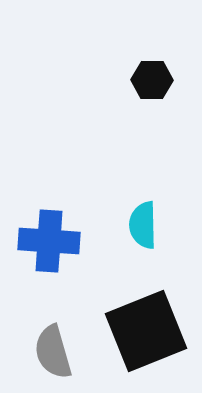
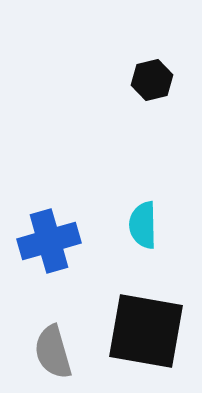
black hexagon: rotated 15 degrees counterclockwise
blue cross: rotated 20 degrees counterclockwise
black square: rotated 32 degrees clockwise
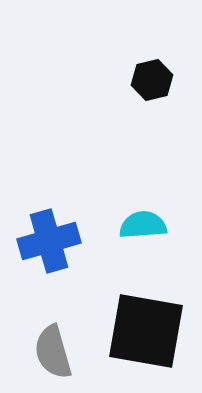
cyan semicircle: rotated 87 degrees clockwise
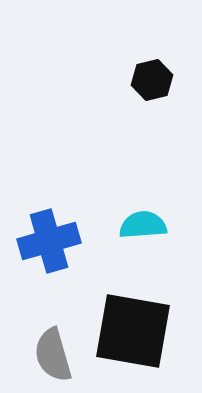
black square: moved 13 px left
gray semicircle: moved 3 px down
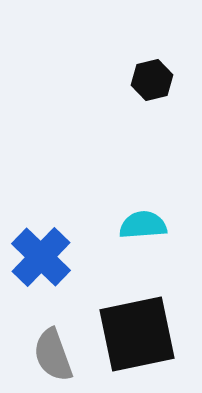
blue cross: moved 8 px left, 16 px down; rotated 30 degrees counterclockwise
black square: moved 4 px right, 3 px down; rotated 22 degrees counterclockwise
gray semicircle: rotated 4 degrees counterclockwise
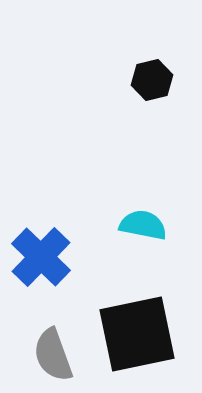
cyan semicircle: rotated 15 degrees clockwise
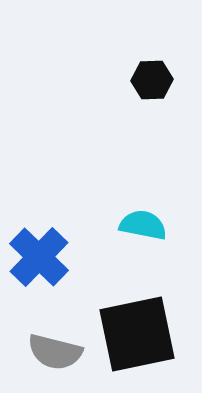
black hexagon: rotated 12 degrees clockwise
blue cross: moved 2 px left
gray semicircle: moved 2 px right, 3 px up; rotated 56 degrees counterclockwise
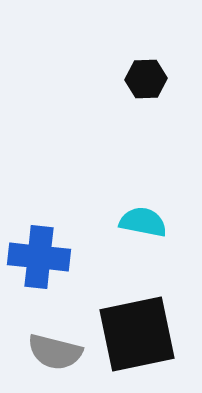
black hexagon: moved 6 px left, 1 px up
cyan semicircle: moved 3 px up
blue cross: rotated 38 degrees counterclockwise
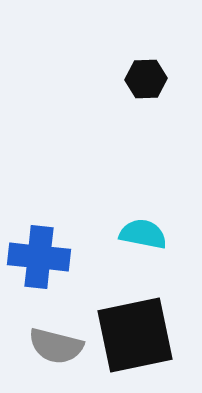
cyan semicircle: moved 12 px down
black square: moved 2 px left, 1 px down
gray semicircle: moved 1 px right, 6 px up
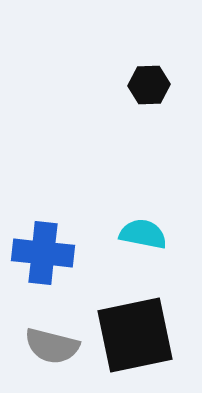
black hexagon: moved 3 px right, 6 px down
blue cross: moved 4 px right, 4 px up
gray semicircle: moved 4 px left
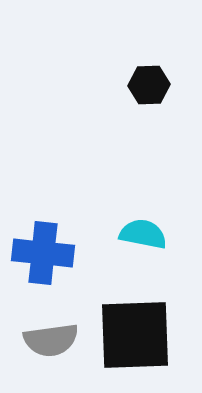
black square: rotated 10 degrees clockwise
gray semicircle: moved 1 px left, 6 px up; rotated 22 degrees counterclockwise
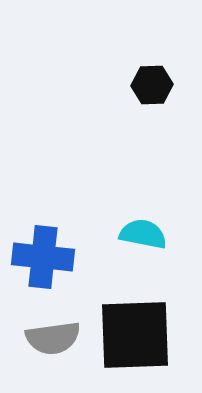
black hexagon: moved 3 px right
blue cross: moved 4 px down
gray semicircle: moved 2 px right, 2 px up
